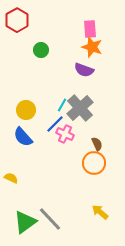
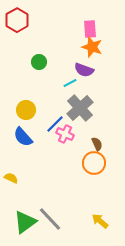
green circle: moved 2 px left, 12 px down
cyan line: moved 8 px right, 22 px up; rotated 32 degrees clockwise
yellow arrow: moved 9 px down
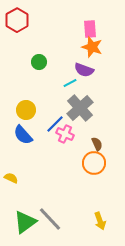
blue semicircle: moved 2 px up
yellow arrow: rotated 150 degrees counterclockwise
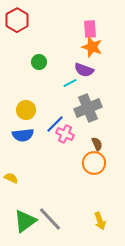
gray cross: moved 8 px right; rotated 20 degrees clockwise
blue semicircle: rotated 55 degrees counterclockwise
green triangle: moved 1 px up
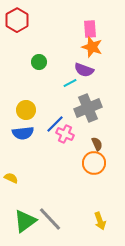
blue semicircle: moved 2 px up
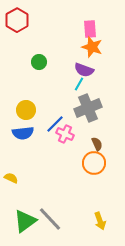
cyan line: moved 9 px right, 1 px down; rotated 32 degrees counterclockwise
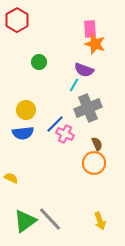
orange star: moved 3 px right, 3 px up
cyan line: moved 5 px left, 1 px down
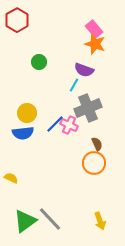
pink rectangle: moved 4 px right; rotated 36 degrees counterclockwise
yellow circle: moved 1 px right, 3 px down
pink cross: moved 4 px right, 9 px up
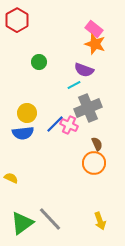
pink rectangle: rotated 12 degrees counterclockwise
cyan line: rotated 32 degrees clockwise
green triangle: moved 3 px left, 2 px down
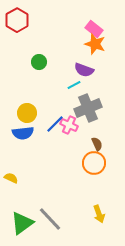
yellow arrow: moved 1 px left, 7 px up
